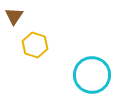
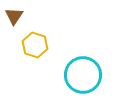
cyan circle: moved 9 px left
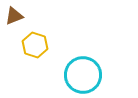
brown triangle: rotated 36 degrees clockwise
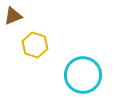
brown triangle: moved 1 px left
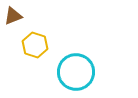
cyan circle: moved 7 px left, 3 px up
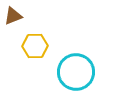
yellow hexagon: moved 1 px down; rotated 20 degrees counterclockwise
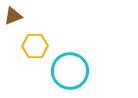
cyan circle: moved 6 px left, 1 px up
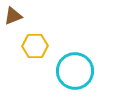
cyan circle: moved 5 px right
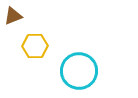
cyan circle: moved 4 px right
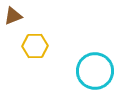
cyan circle: moved 16 px right
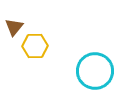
brown triangle: moved 1 px right, 11 px down; rotated 30 degrees counterclockwise
